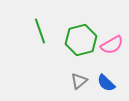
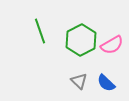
green hexagon: rotated 12 degrees counterclockwise
gray triangle: rotated 36 degrees counterclockwise
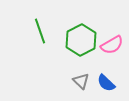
gray triangle: moved 2 px right
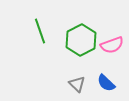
pink semicircle: rotated 10 degrees clockwise
gray triangle: moved 4 px left, 3 px down
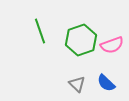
green hexagon: rotated 8 degrees clockwise
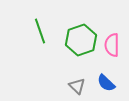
pink semicircle: rotated 110 degrees clockwise
gray triangle: moved 2 px down
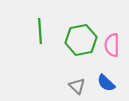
green line: rotated 15 degrees clockwise
green hexagon: rotated 8 degrees clockwise
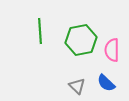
pink semicircle: moved 5 px down
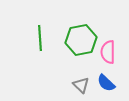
green line: moved 7 px down
pink semicircle: moved 4 px left, 2 px down
gray triangle: moved 4 px right, 1 px up
